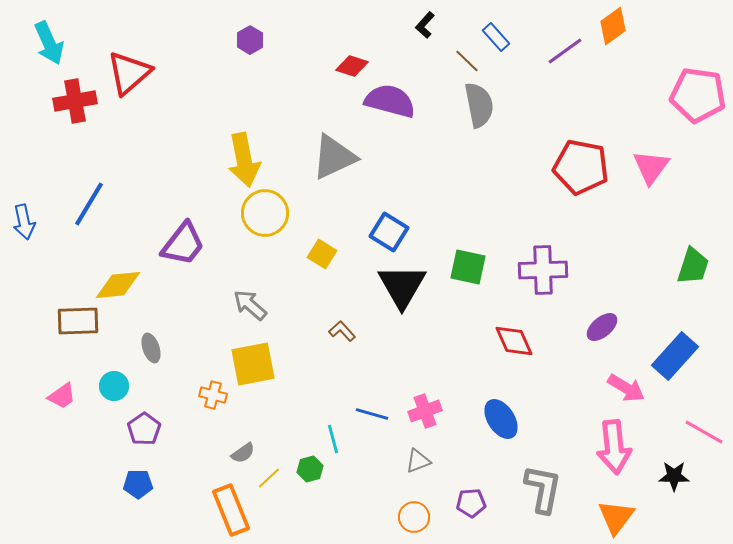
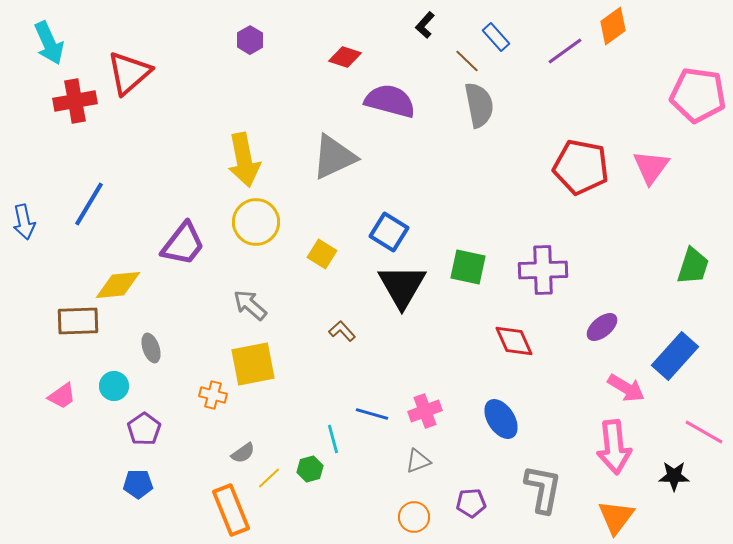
red diamond at (352, 66): moved 7 px left, 9 px up
yellow circle at (265, 213): moved 9 px left, 9 px down
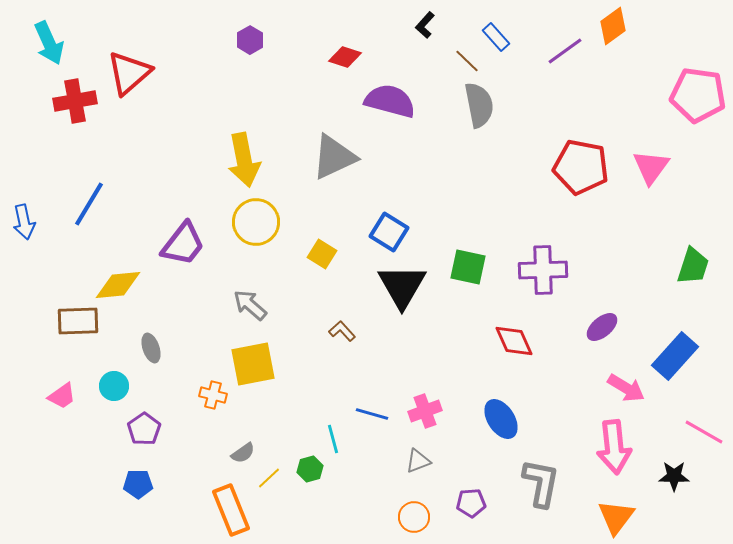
gray L-shape at (543, 489): moved 2 px left, 6 px up
